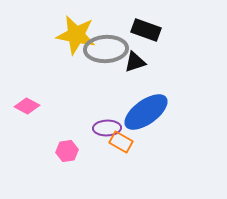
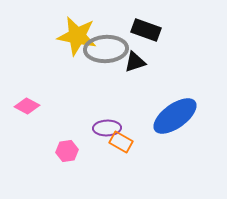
yellow star: moved 1 px right, 1 px down
blue ellipse: moved 29 px right, 4 px down
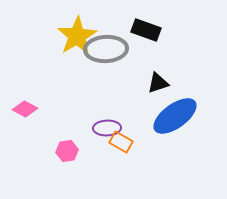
yellow star: rotated 30 degrees clockwise
black triangle: moved 23 px right, 21 px down
pink diamond: moved 2 px left, 3 px down
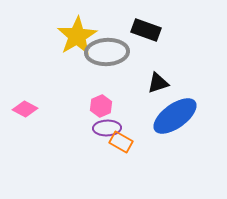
gray ellipse: moved 1 px right, 3 px down
pink hexagon: moved 34 px right, 45 px up; rotated 15 degrees counterclockwise
